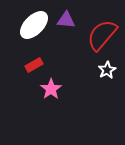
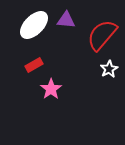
white star: moved 2 px right, 1 px up
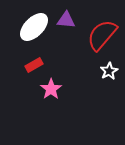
white ellipse: moved 2 px down
white star: moved 2 px down
